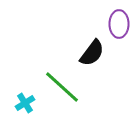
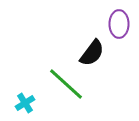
green line: moved 4 px right, 3 px up
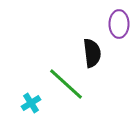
black semicircle: rotated 44 degrees counterclockwise
cyan cross: moved 6 px right
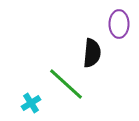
black semicircle: rotated 12 degrees clockwise
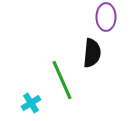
purple ellipse: moved 13 px left, 7 px up
green line: moved 4 px left, 4 px up; rotated 24 degrees clockwise
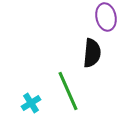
purple ellipse: rotated 12 degrees counterclockwise
green line: moved 6 px right, 11 px down
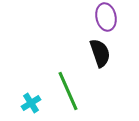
black semicircle: moved 8 px right; rotated 24 degrees counterclockwise
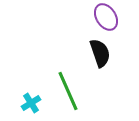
purple ellipse: rotated 20 degrees counterclockwise
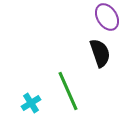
purple ellipse: moved 1 px right
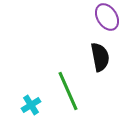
black semicircle: moved 4 px down; rotated 8 degrees clockwise
cyan cross: moved 2 px down
